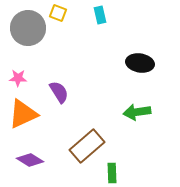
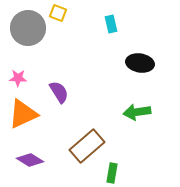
cyan rectangle: moved 11 px right, 9 px down
green rectangle: rotated 12 degrees clockwise
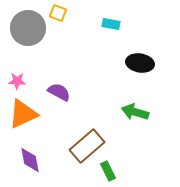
cyan rectangle: rotated 66 degrees counterclockwise
pink star: moved 1 px left, 3 px down
purple semicircle: rotated 30 degrees counterclockwise
green arrow: moved 2 px left; rotated 24 degrees clockwise
purple diamond: rotated 48 degrees clockwise
green rectangle: moved 4 px left, 2 px up; rotated 36 degrees counterclockwise
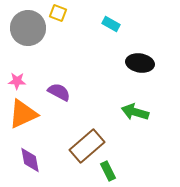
cyan rectangle: rotated 18 degrees clockwise
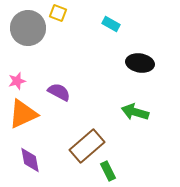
pink star: rotated 18 degrees counterclockwise
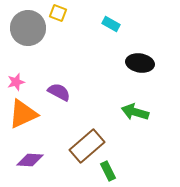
pink star: moved 1 px left, 1 px down
purple diamond: rotated 76 degrees counterclockwise
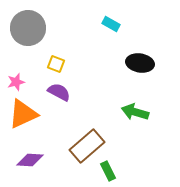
yellow square: moved 2 px left, 51 px down
